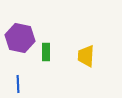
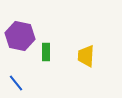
purple hexagon: moved 2 px up
blue line: moved 2 px left, 1 px up; rotated 36 degrees counterclockwise
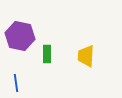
green rectangle: moved 1 px right, 2 px down
blue line: rotated 30 degrees clockwise
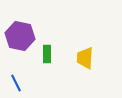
yellow trapezoid: moved 1 px left, 2 px down
blue line: rotated 18 degrees counterclockwise
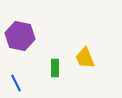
green rectangle: moved 8 px right, 14 px down
yellow trapezoid: rotated 25 degrees counterclockwise
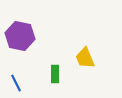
green rectangle: moved 6 px down
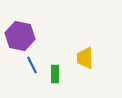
yellow trapezoid: rotated 20 degrees clockwise
blue line: moved 16 px right, 18 px up
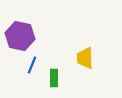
blue line: rotated 48 degrees clockwise
green rectangle: moved 1 px left, 4 px down
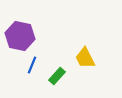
yellow trapezoid: rotated 25 degrees counterclockwise
green rectangle: moved 3 px right, 2 px up; rotated 42 degrees clockwise
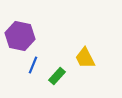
blue line: moved 1 px right
